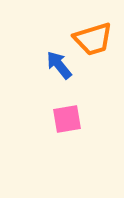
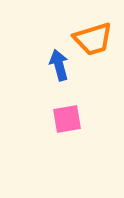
blue arrow: rotated 24 degrees clockwise
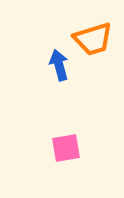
pink square: moved 1 px left, 29 px down
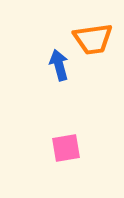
orange trapezoid: rotated 9 degrees clockwise
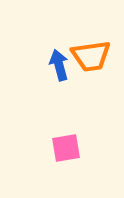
orange trapezoid: moved 2 px left, 17 px down
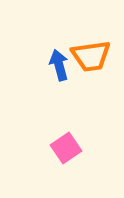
pink square: rotated 24 degrees counterclockwise
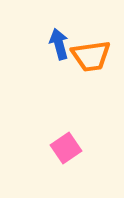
blue arrow: moved 21 px up
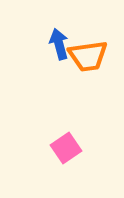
orange trapezoid: moved 3 px left
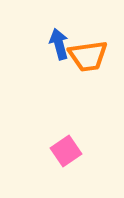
pink square: moved 3 px down
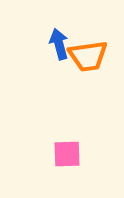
pink square: moved 1 px right, 3 px down; rotated 32 degrees clockwise
